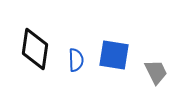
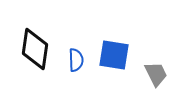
gray trapezoid: moved 2 px down
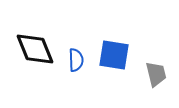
black diamond: rotated 30 degrees counterclockwise
gray trapezoid: rotated 12 degrees clockwise
